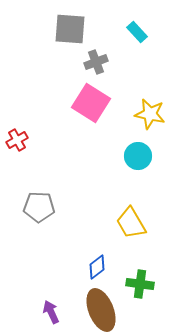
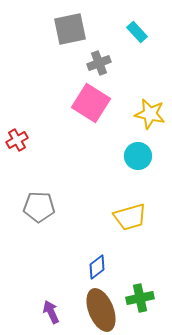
gray square: rotated 16 degrees counterclockwise
gray cross: moved 3 px right, 1 px down
yellow trapezoid: moved 1 px left, 6 px up; rotated 76 degrees counterclockwise
green cross: moved 14 px down; rotated 20 degrees counterclockwise
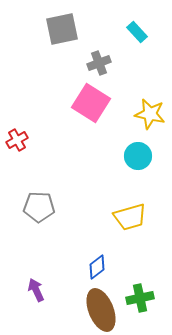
gray square: moved 8 px left
purple arrow: moved 15 px left, 22 px up
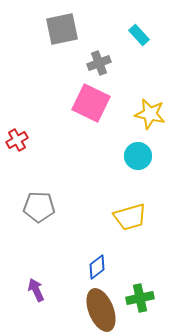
cyan rectangle: moved 2 px right, 3 px down
pink square: rotated 6 degrees counterclockwise
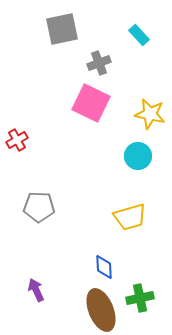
blue diamond: moved 7 px right; rotated 55 degrees counterclockwise
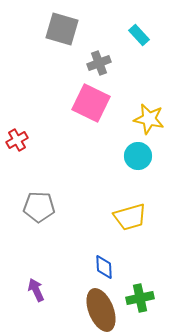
gray square: rotated 28 degrees clockwise
yellow star: moved 1 px left, 5 px down
